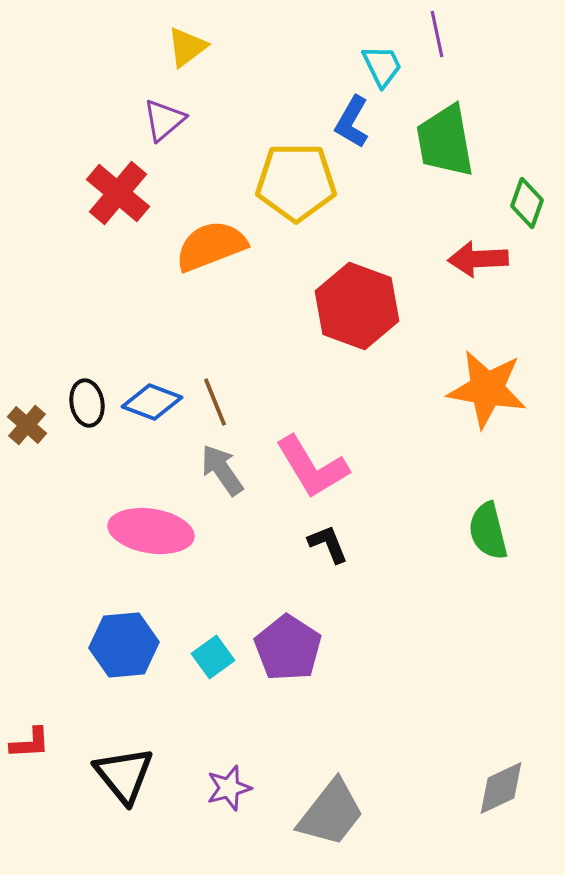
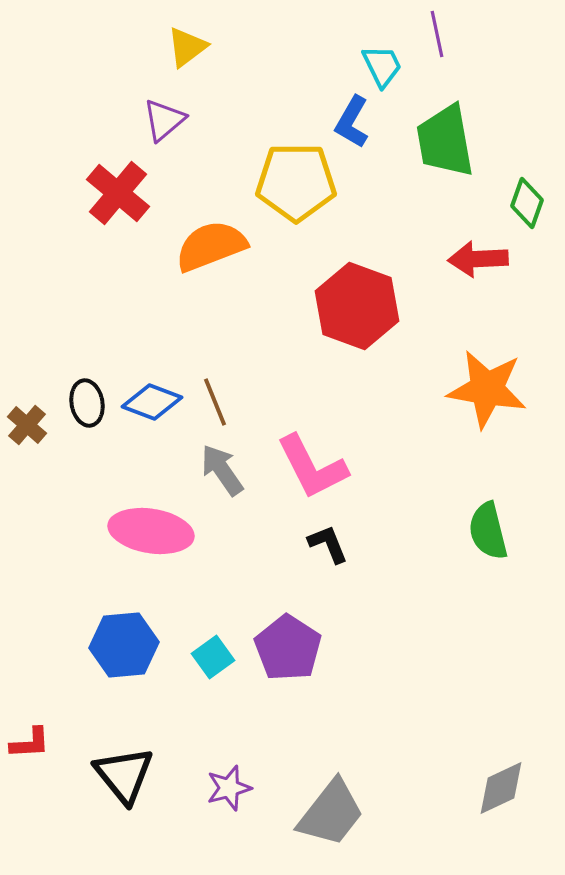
pink L-shape: rotated 4 degrees clockwise
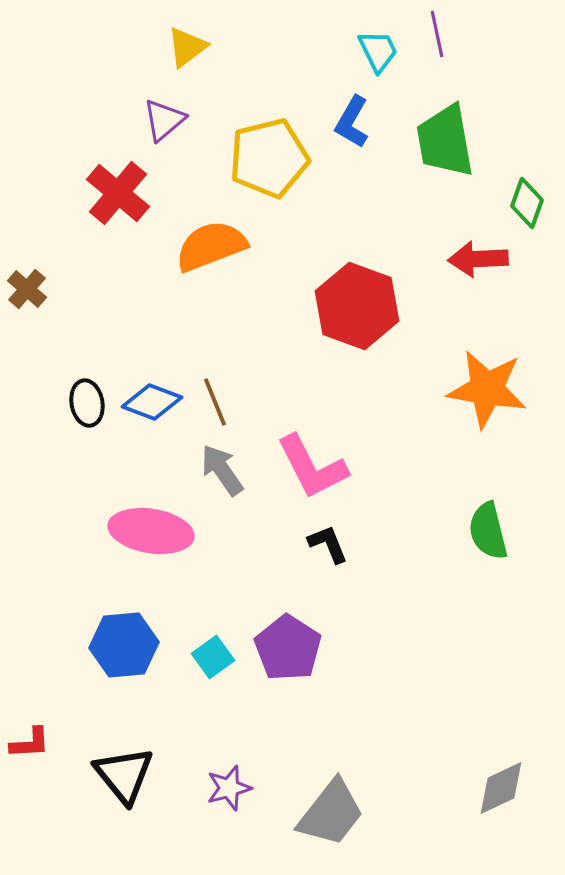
cyan trapezoid: moved 4 px left, 15 px up
yellow pentagon: moved 27 px left, 24 px up; rotated 14 degrees counterclockwise
brown cross: moved 136 px up
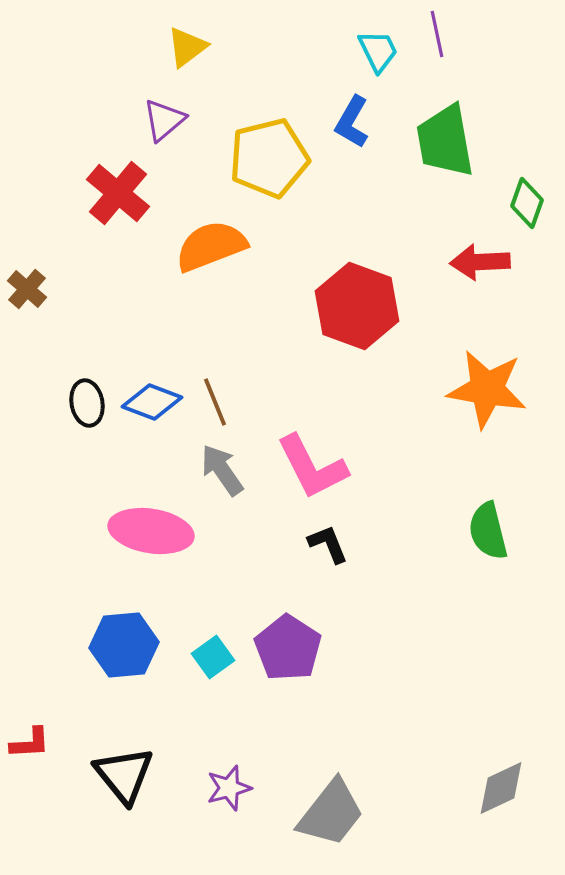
red arrow: moved 2 px right, 3 px down
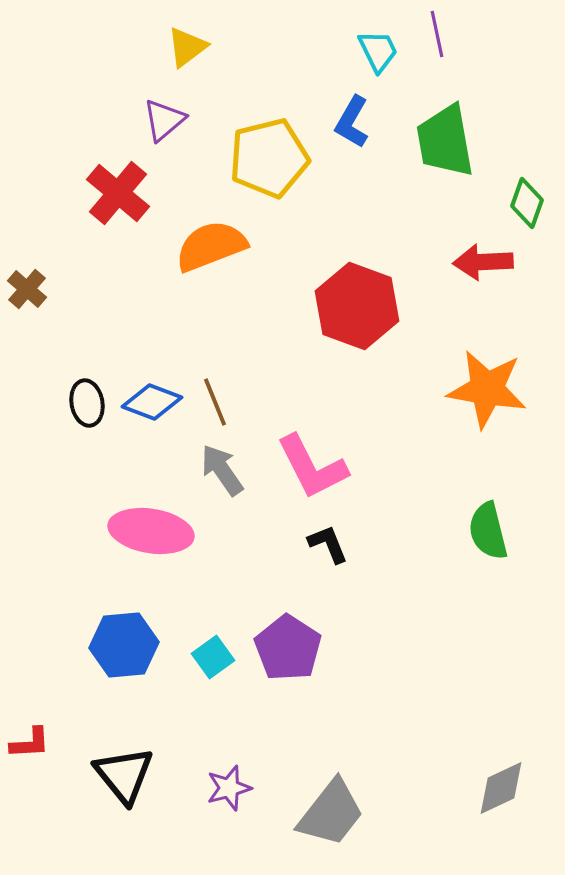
red arrow: moved 3 px right
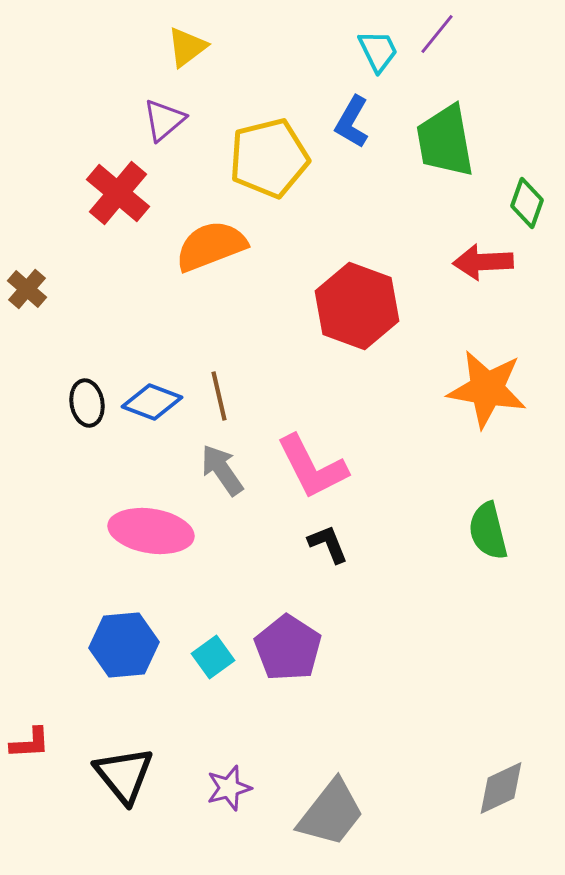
purple line: rotated 51 degrees clockwise
brown line: moved 4 px right, 6 px up; rotated 9 degrees clockwise
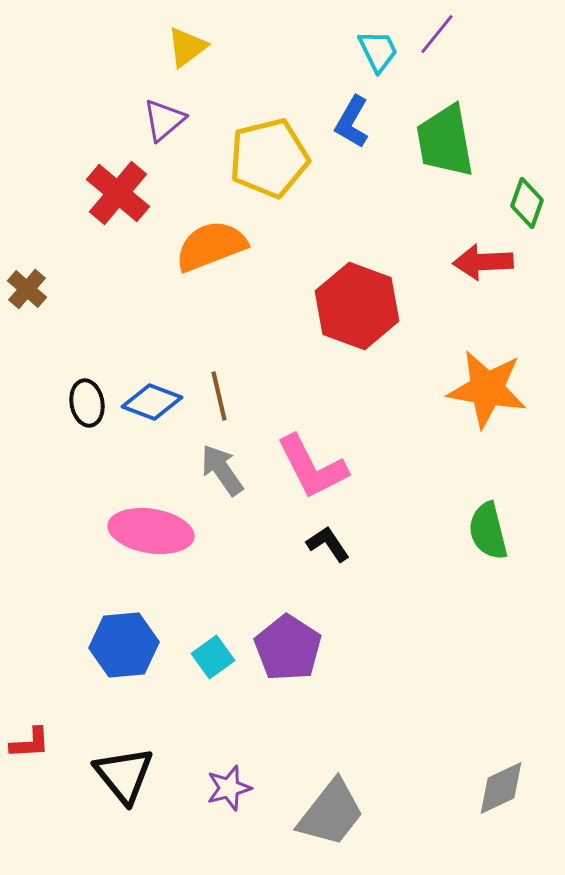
black L-shape: rotated 12 degrees counterclockwise
